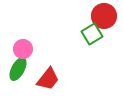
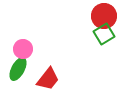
green square: moved 12 px right
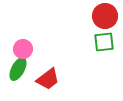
red circle: moved 1 px right
green square: moved 8 px down; rotated 25 degrees clockwise
red trapezoid: rotated 15 degrees clockwise
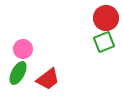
red circle: moved 1 px right, 2 px down
green square: rotated 15 degrees counterclockwise
green ellipse: moved 4 px down
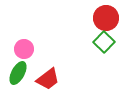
green square: rotated 25 degrees counterclockwise
pink circle: moved 1 px right
